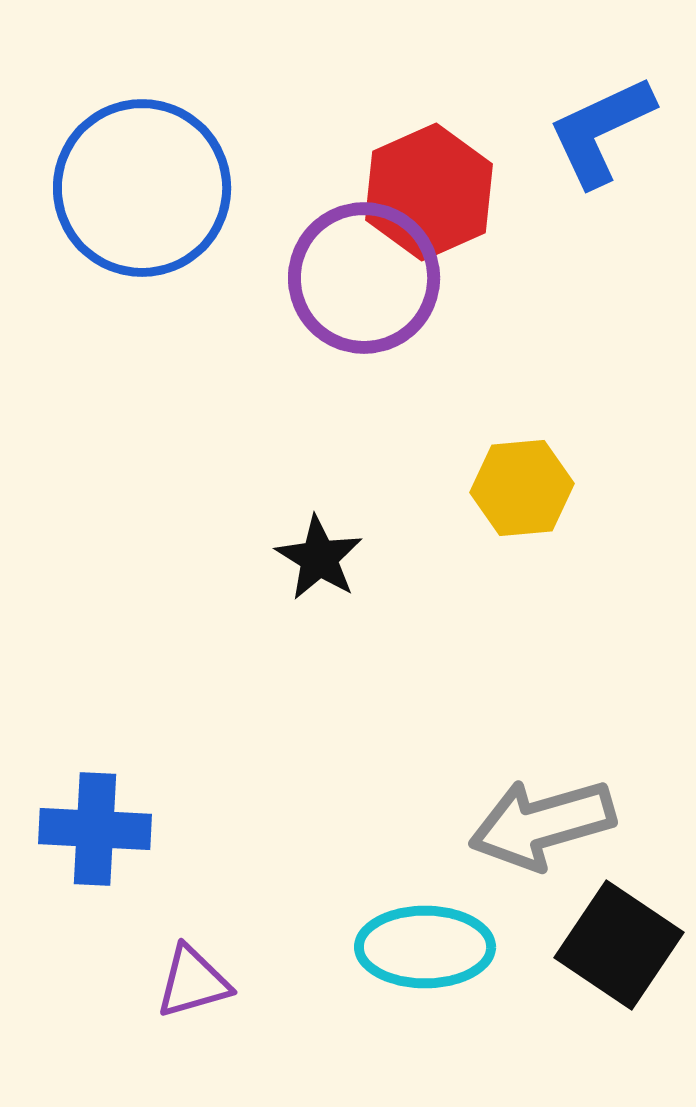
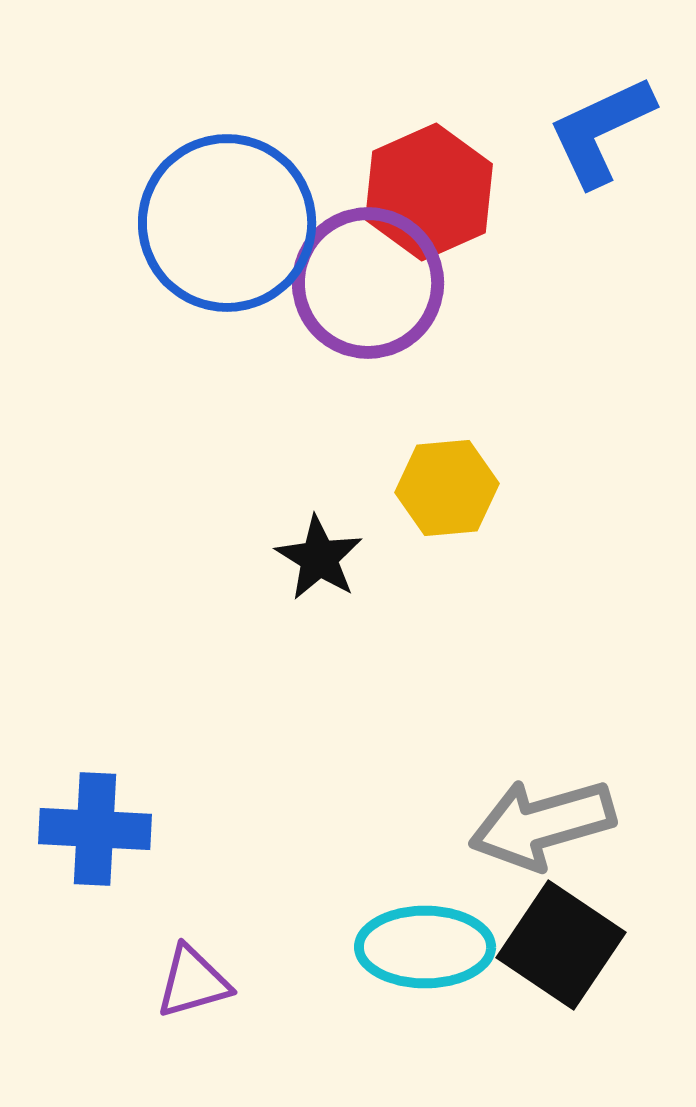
blue circle: moved 85 px right, 35 px down
purple circle: moved 4 px right, 5 px down
yellow hexagon: moved 75 px left
black square: moved 58 px left
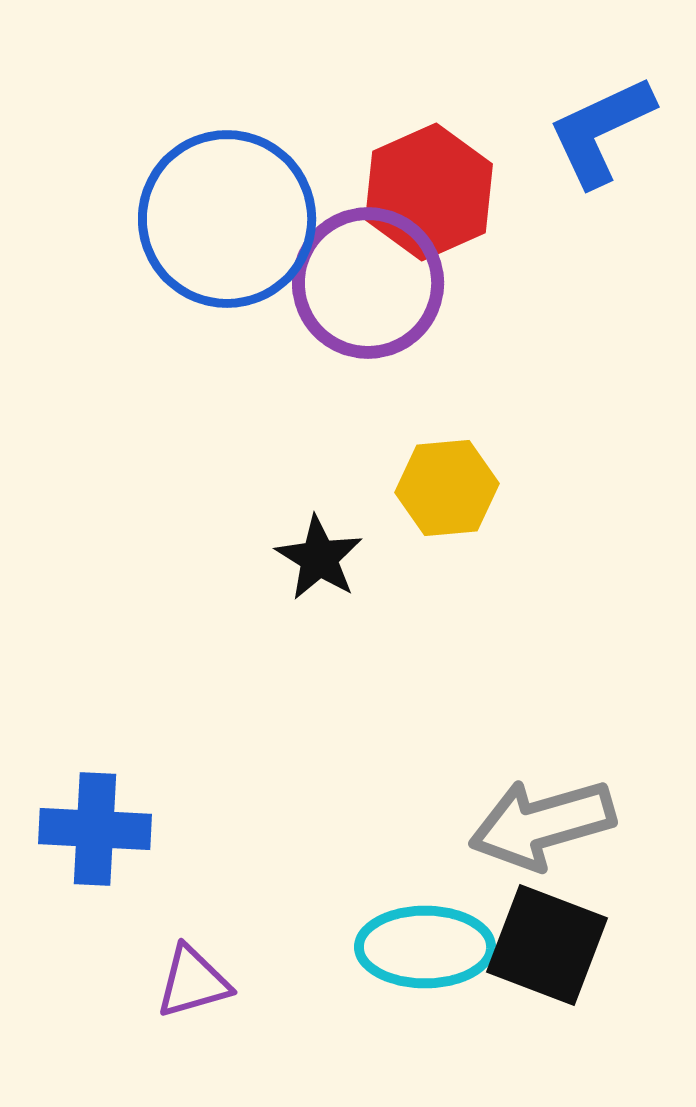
blue circle: moved 4 px up
black square: moved 14 px left; rotated 13 degrees counterclockwise
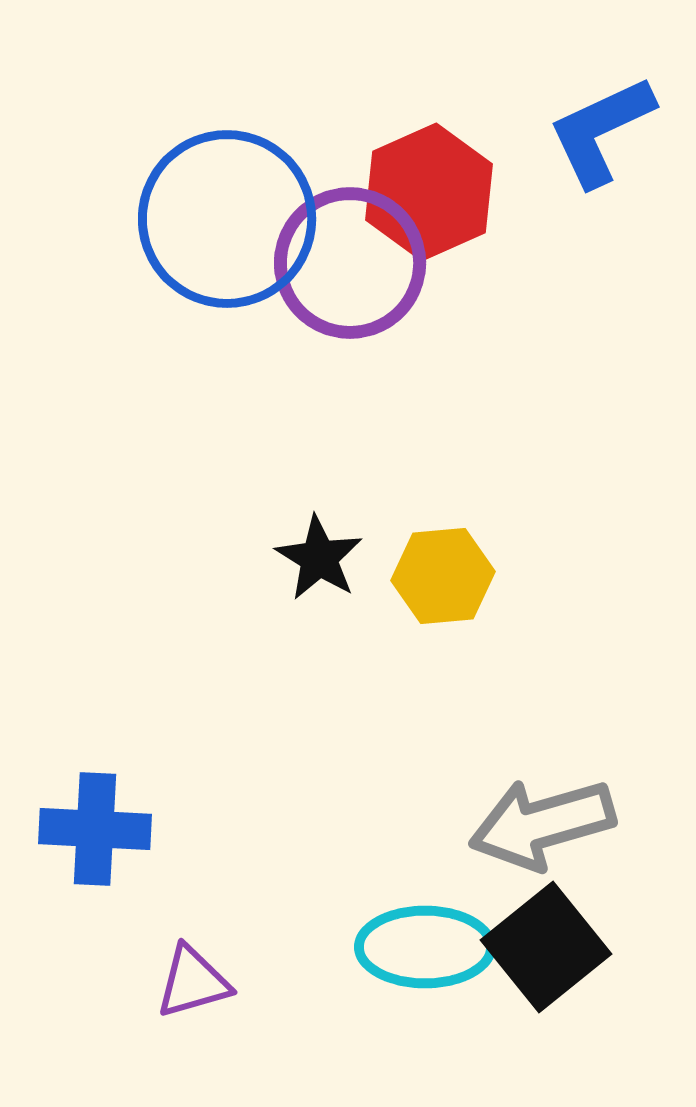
purple circle: moved 18 px left, 20 px up
yellow hexagon: moved 4 px left, 88 px down
black square: moved 1 px left, 2 px down; rotated 30 degrees clockwise
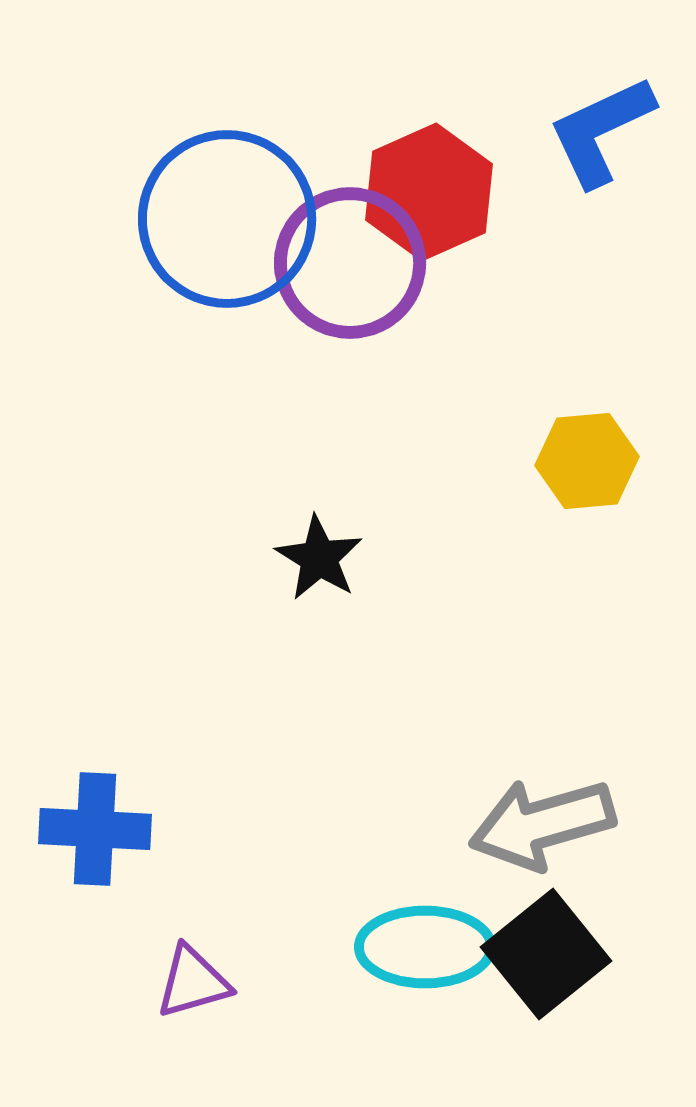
yellow hexagon: moved 144 px right, 115 px up
black square: moved 7 px down
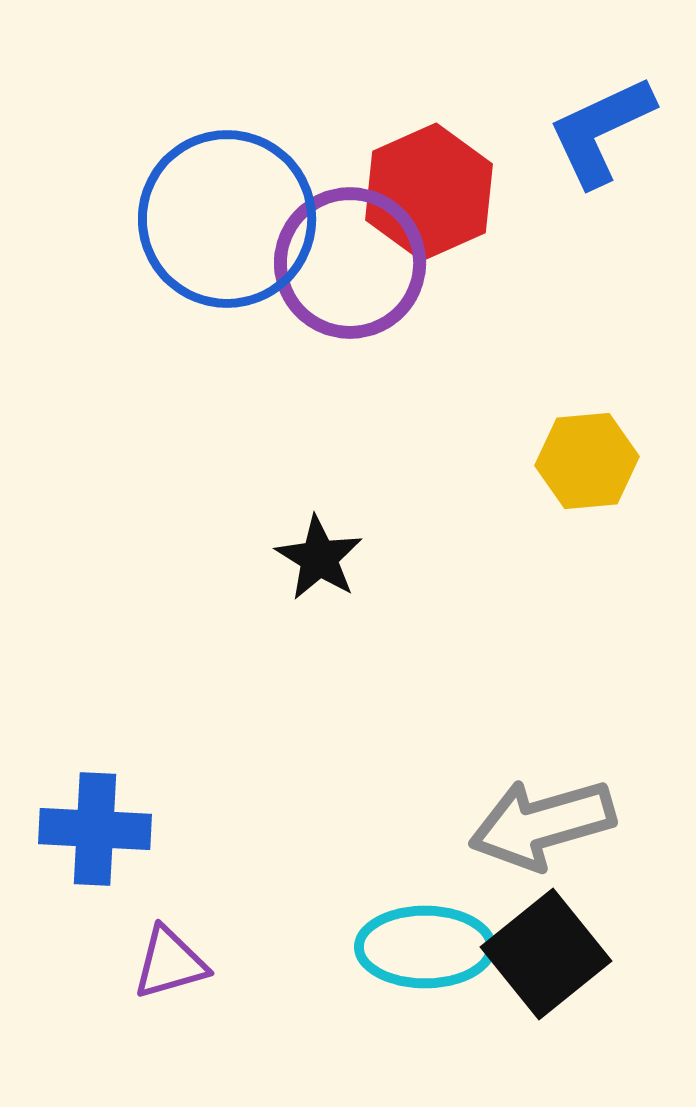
purple triangle: moved 23 px left, 19 px up
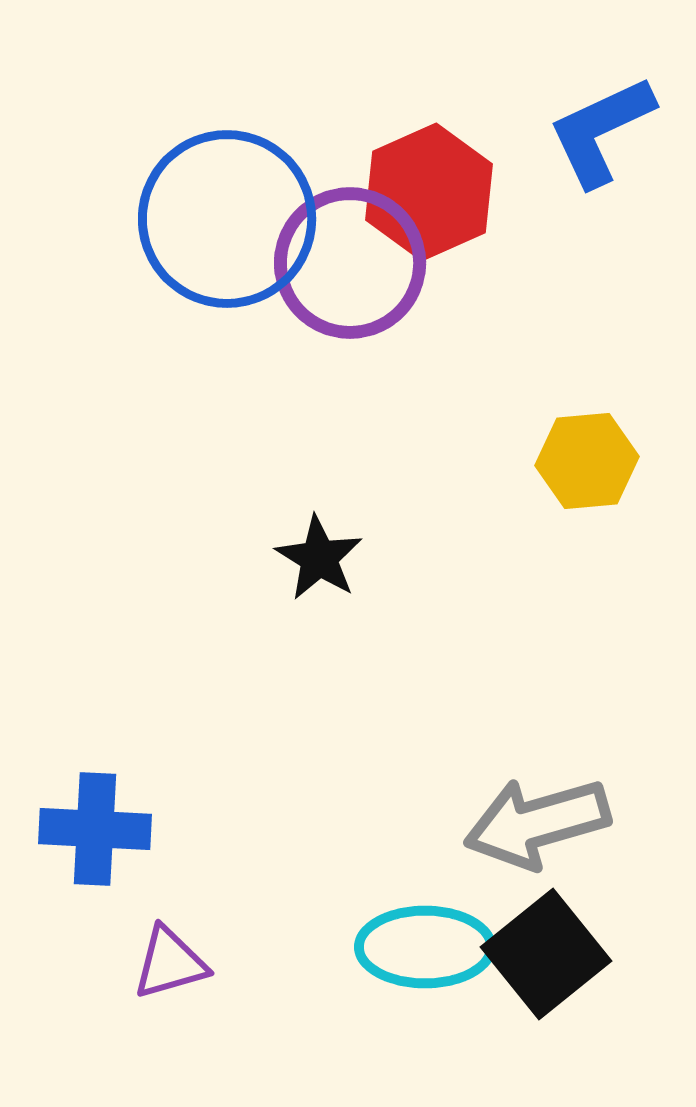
gray arrow: moved 5 px left, 1 px up
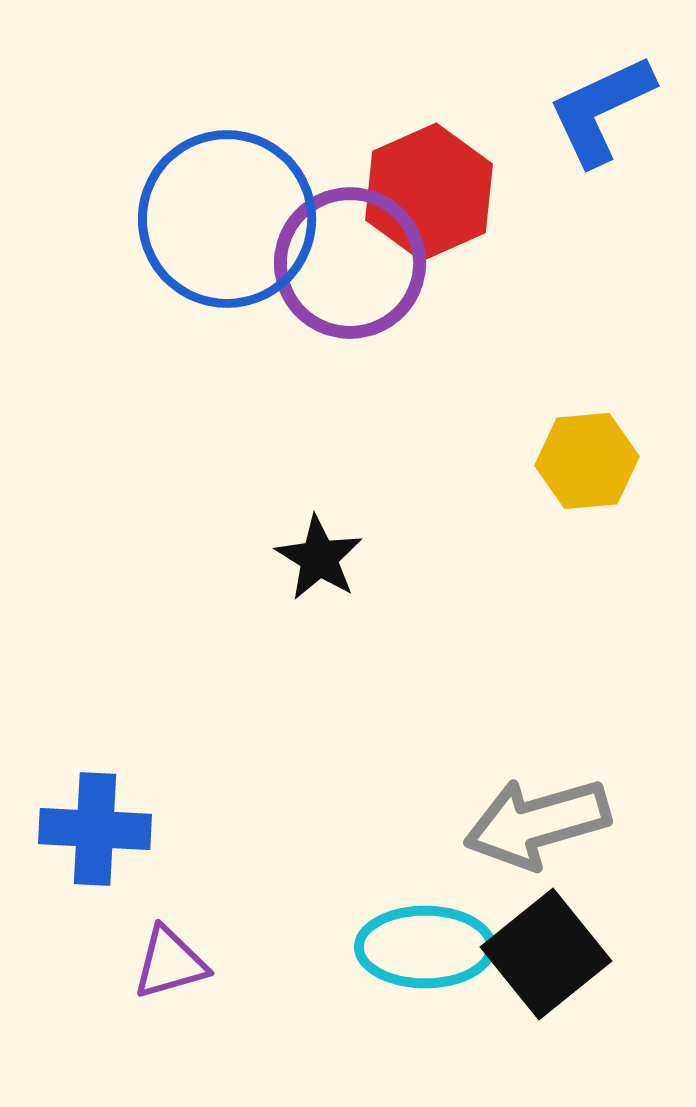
blue L-shape: moved 21 px up
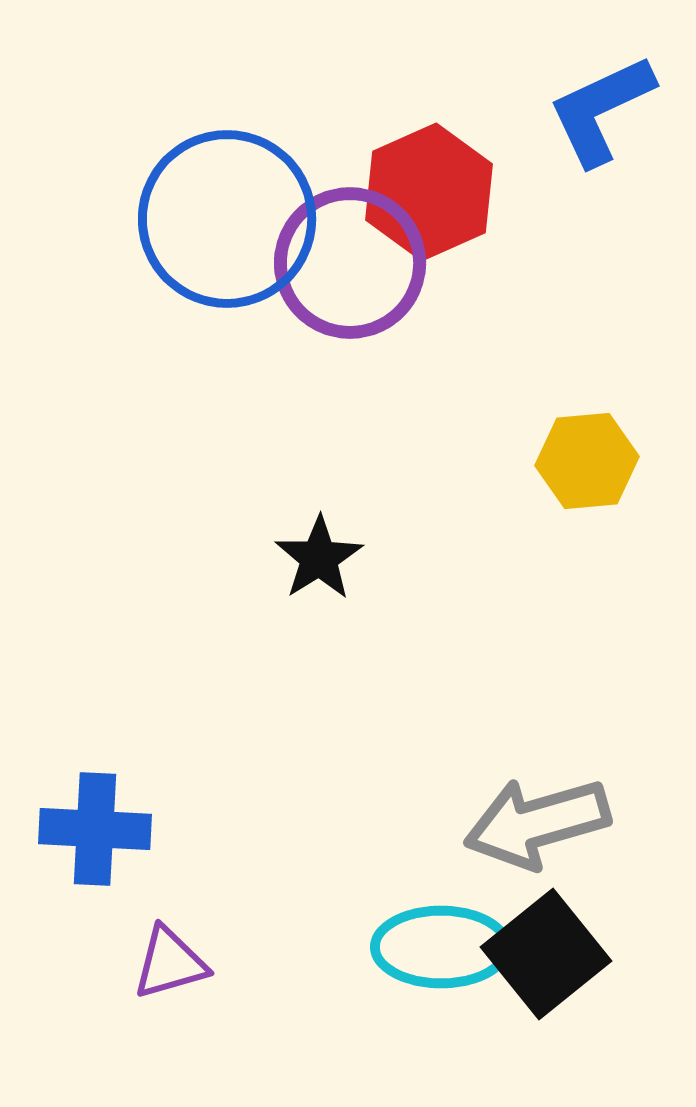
black star: rotated 8 degrees clockwise
cyan ellipse: moved 16 px right
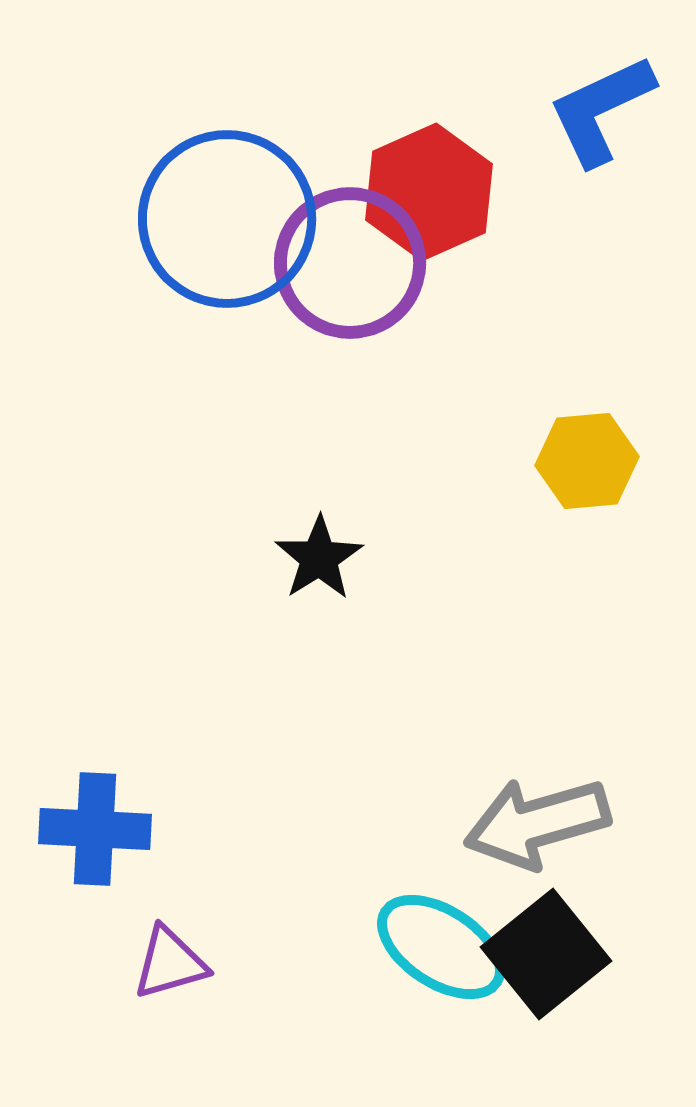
cyan ellipse: rotated 33 degrees clockwise
